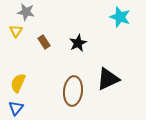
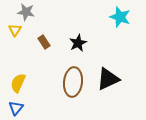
yellow triangle: moved 1 px left, 1 px up
brown ellipse: moved 9 px up
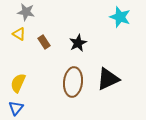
yellow triangle: moved 4 px right, 4 px down; rotated 32 degrees counterclockwise
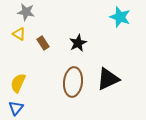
brown rectangle: moved 1 px left, 1 px down
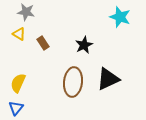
black star: moved 6 px right, 2 px down
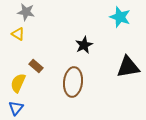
yellow triangle: moved 1 px left
brown rectangle: moved 7 px left, 23 px down; rotated 16 degrees counterclockwise
black triangle: moved 20 px right, 12 px up; rotated 15 degrees clockwise
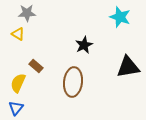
gray star: moved 1 px right, 1 px down; rotated 12 degrees counterclockwise
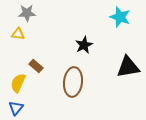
yellow triangle: rotated 24 degrees counterclockwise
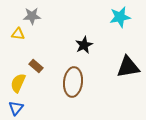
gray star: moved 5 px right, 3 px down
cyan star: rotated 30 degrees counterclockwise
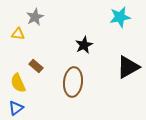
gray star: moved 3 px right, 1 px down; rotated 24 degrees counterclockwise
black triangle: rotated 20 degrees counterclockwise
yellow semicircle: rotated 48 degrees counterclockwise
blue triangle: rotated 14 degrees clockwise
